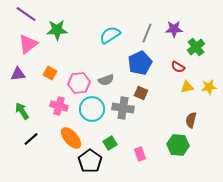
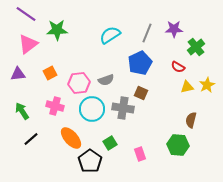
orange square: rotated 32 degrees clockwise
yellow star: moved 2 px left, 2 px up; rotated 21 degrees counterclockwise
pink cross: moved 4 px left
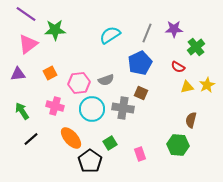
green star: moved 2 px left
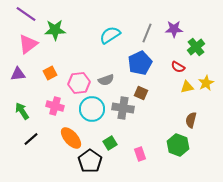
yellow star: moved 1 px left, 2 px up
green hexagon: rotated 15 degrees clockwise
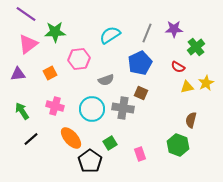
green star: moved 2 px down
pink hexagon: moved 24 px up
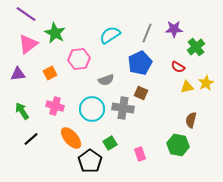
green star: moved 1 px down; rotated 30 degrees clockwise
green hexagon: rotated 10 degrees counterclockwise
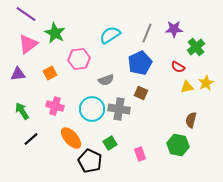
gray cross: moved 4 px left, 1 px down
black pentagon: rotated 10 degrees counterclockwise
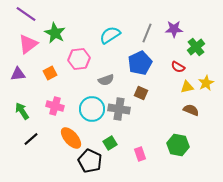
brown semicircle: moved 10 px up; rotated 98 degrees clockwise
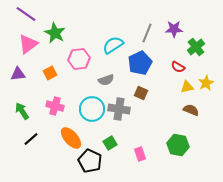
cyan semicircle: moved 3 px right, 10 px down
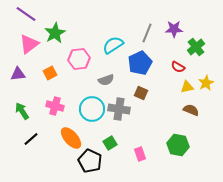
green star: rotated 15 degrees clockwise
pink triangle: moved 1 px right
